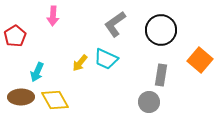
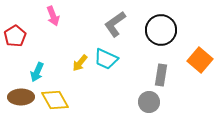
pink arrow: rotated 24 degrees counterclockwise
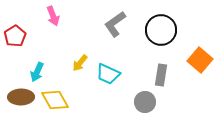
cyan trapezoid: moved 2 px right, 15 px down
gray circle: moved 4 px left
